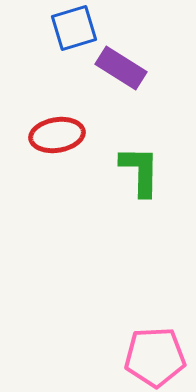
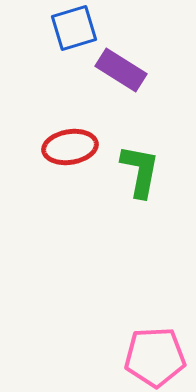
purple rectangle: moved 2 px down
red ellipse: moved 13 px right, 12 px down
green L-shape: rotated 10 degrees clockwise
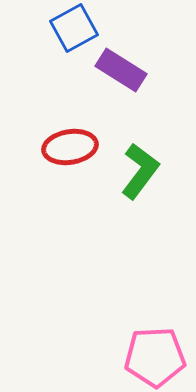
blue square: rotated 12 degrees counterclockwise
green L-shape: rotated 26 degrees clockwise
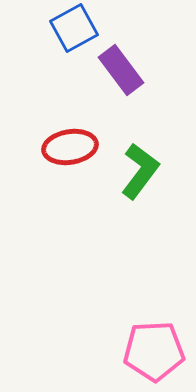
purple rectangle: rotated 21 degrees clockwise
pink pentagon: moved 1 px left, 6 px up
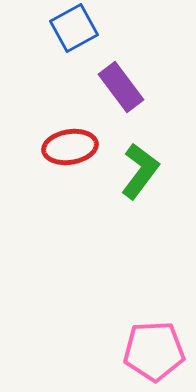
purple rectangle: moved 17 px down
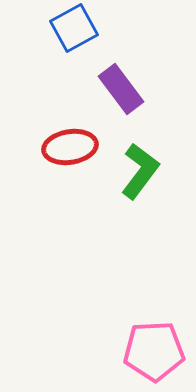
purple rectangle: moved 2 px down
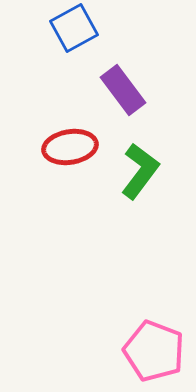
purple rectangle: moved 2 px right, 1 px down
pink pentagon: rotated 24 degrees clockwise
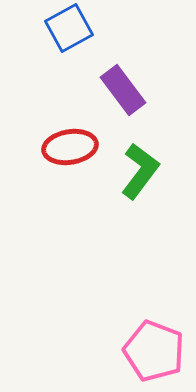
blue square: moved 5 px left
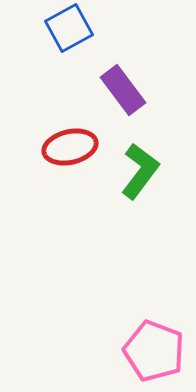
red ellipse: rotated 4 degrees counterclockwise
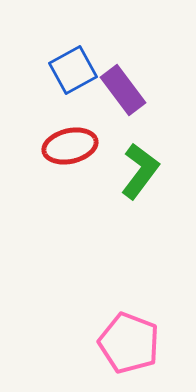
blue square: moved 4 px right, 42 px down
red ellipse: moved 1 px up
pink pentagon: moved 25 px left, 8 px up
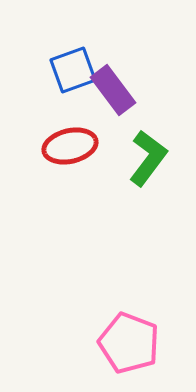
blue square: rotated 9 degrees clockwise
purple rectangle: moved 10 px left
green L-shape: moved 8 px right, 13 px up
